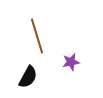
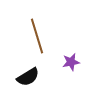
black semicircle: rotated 30 degrees clockwise
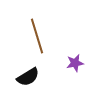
purple star: moved 4 px right, 1 px down
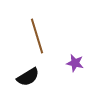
purple star: rotated 24 degrees clockwise
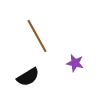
brown line: rotated 12 degrees counterclockwise
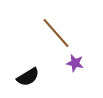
brown line: moved 19 px right, 3 px up; rotated 12 degrees counterclockwise
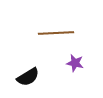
brown line: rotated 52 degrees counterclockwise
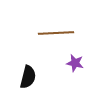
black semicircle: rotated 45 degrees counterclockwise
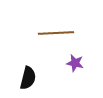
black semicircle: moved 1 px down
